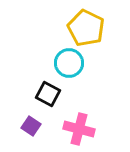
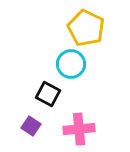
cyan circle: moved 2 px right, 1 px down
pink cross: rotated 20 degrees counterclockwise
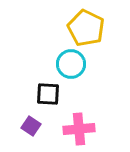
black square: rotated 25 degrees counterclockwise
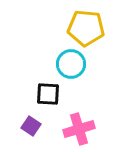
yellow pentagon: rotated 21 degrees counterclockwise
pink cross: rotated 12 degrees counterclockwise
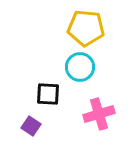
cyan circle: moved 9 px right, 3 px down
pink cross: moved 20 px right, 15 px up
